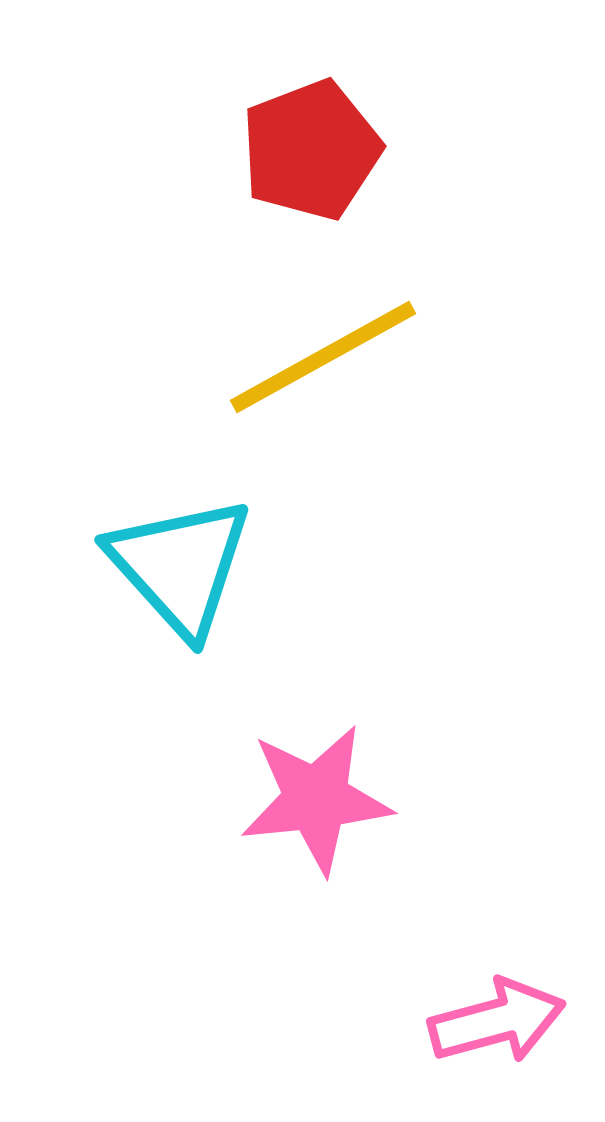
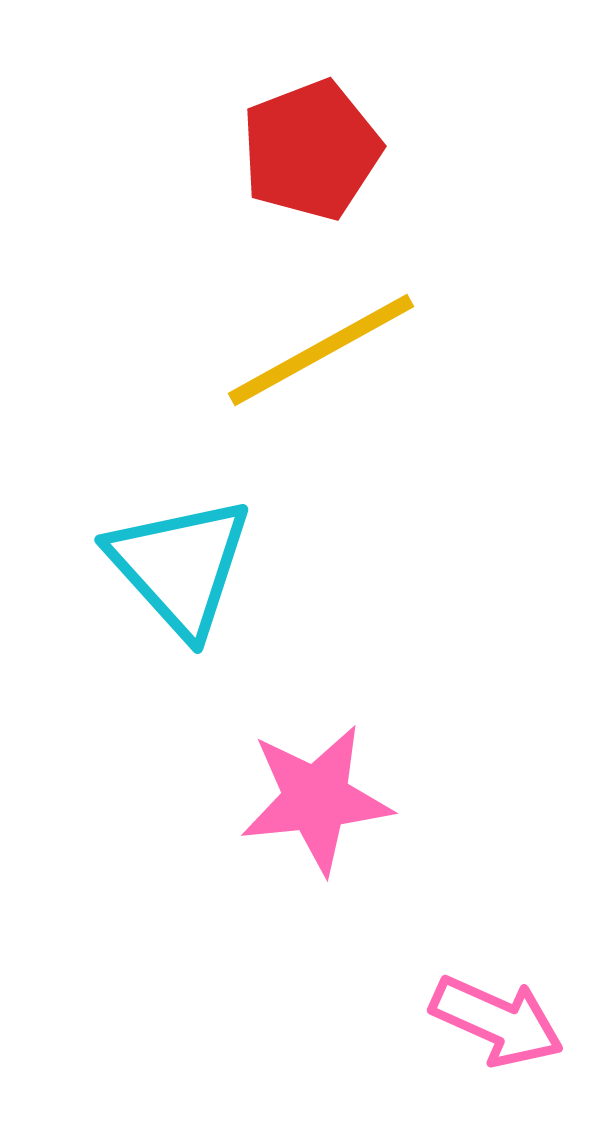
yellow line: moved 2 px left, 7 px up
pink arrow: rotated 39 degrees clockwise
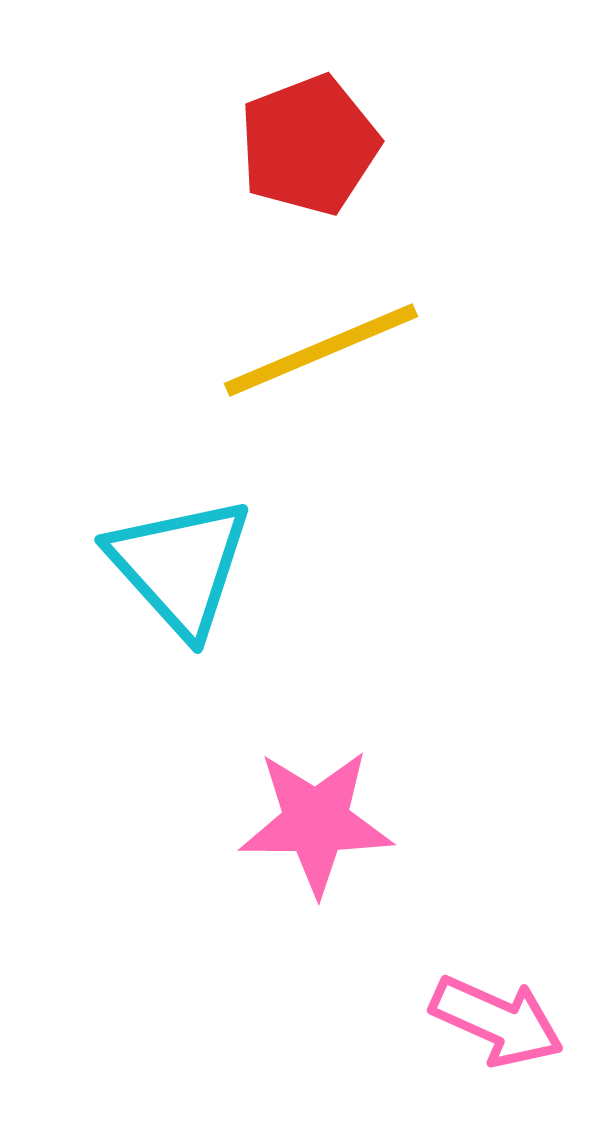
red pentagon: moved 2 px left, 5 px up
yellow line: rotated 6 degrees clockwise
pink star: moved 23 px down; rotated 6 degrees clockwise
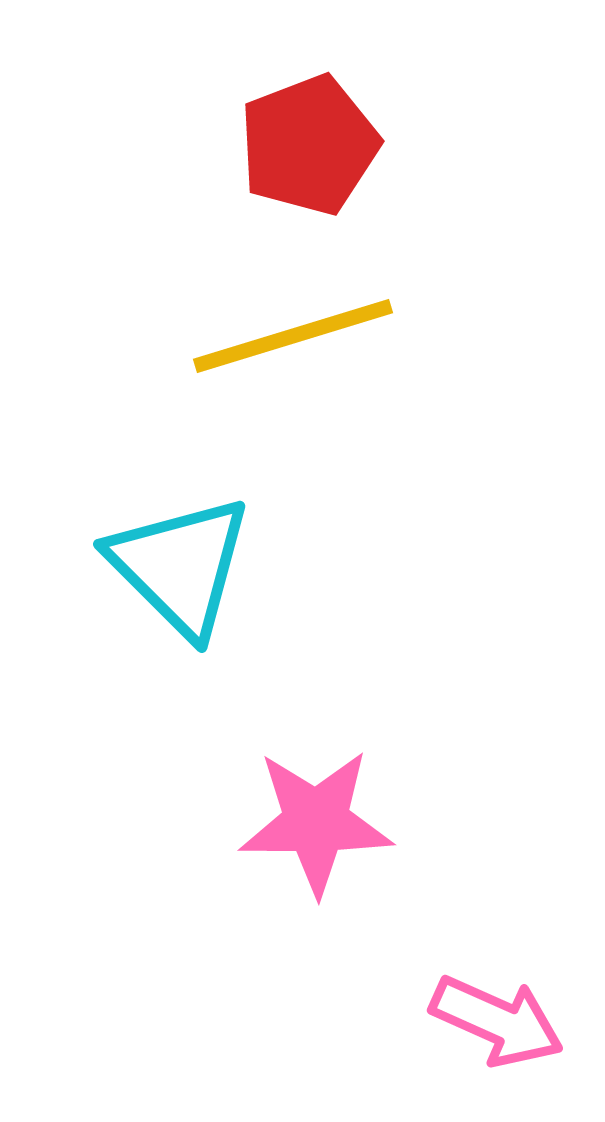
yellow line: moved 28 px left, 14 px up; rotated 6 degrees clockwise
cyan triangle: rotated 3 degrees counterclockwise
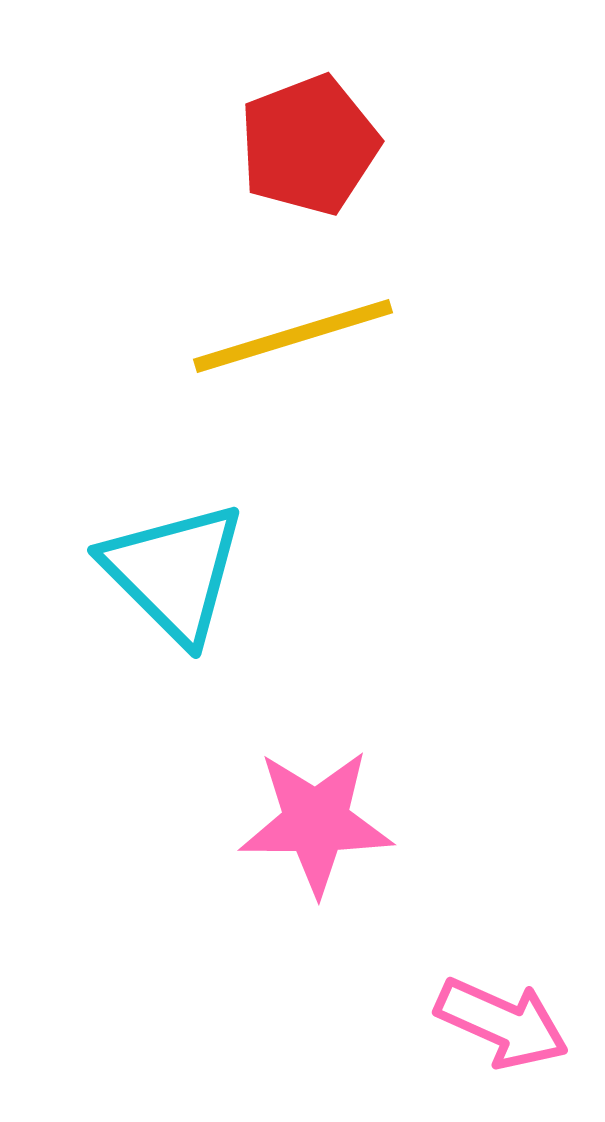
cyan triangle: moved 6 px left, 6 px down
pink arrow: moved 5 px right, 2 px down
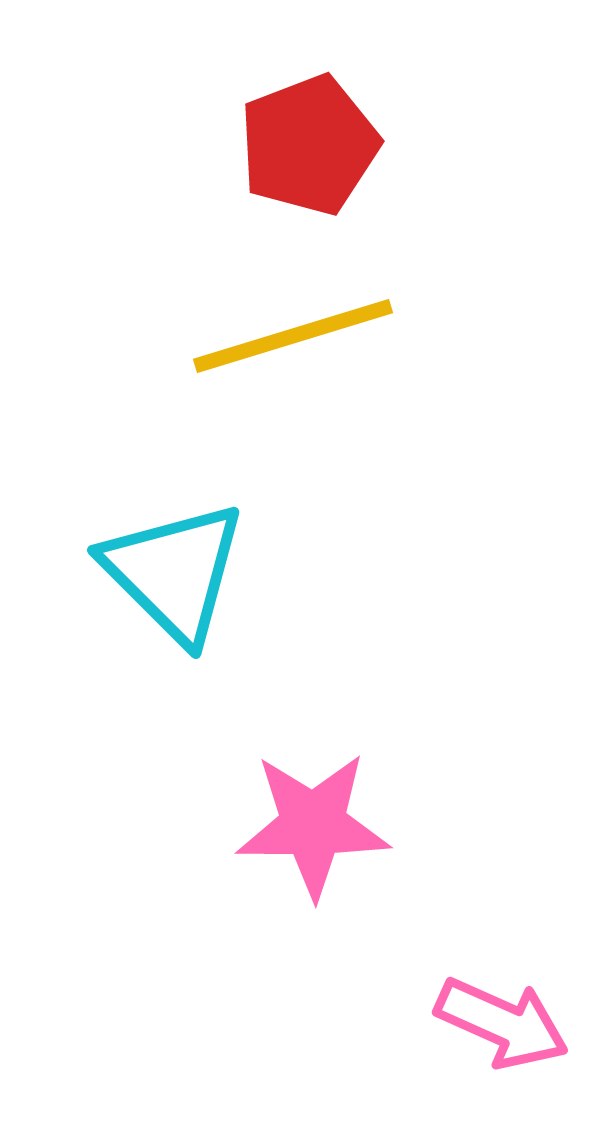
pink star: moved 3 px left, 3 px down
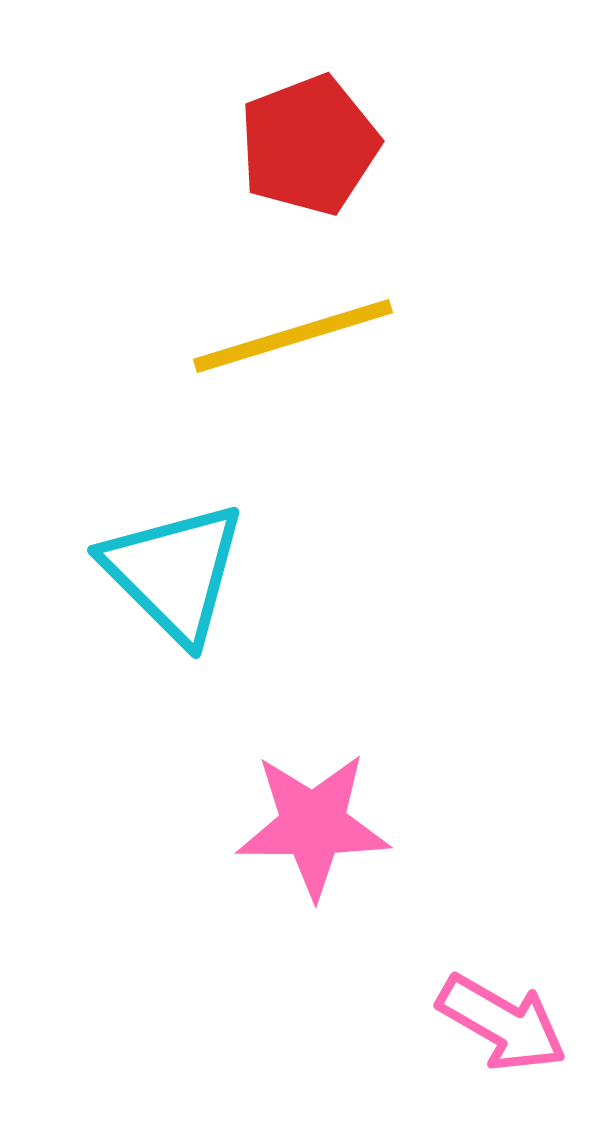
pink arrow: rotated 6 degrees clockwise
